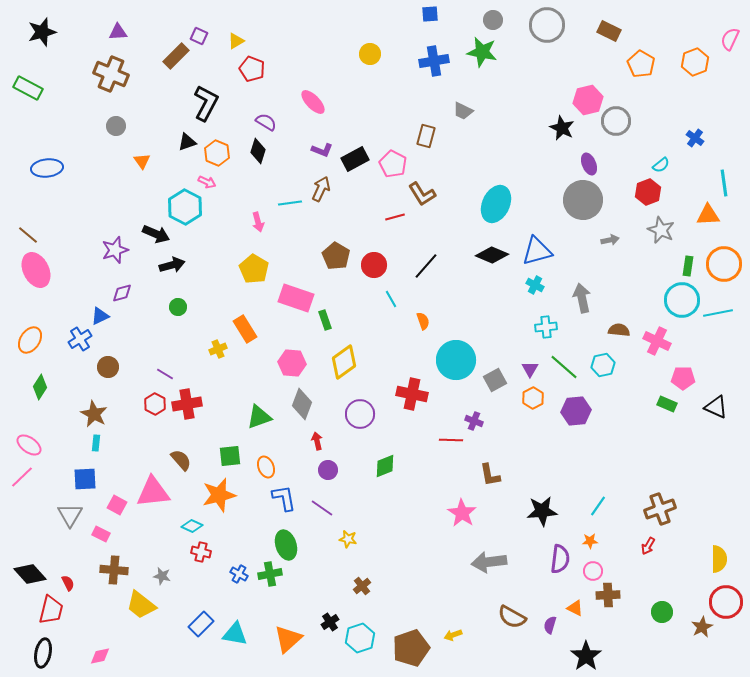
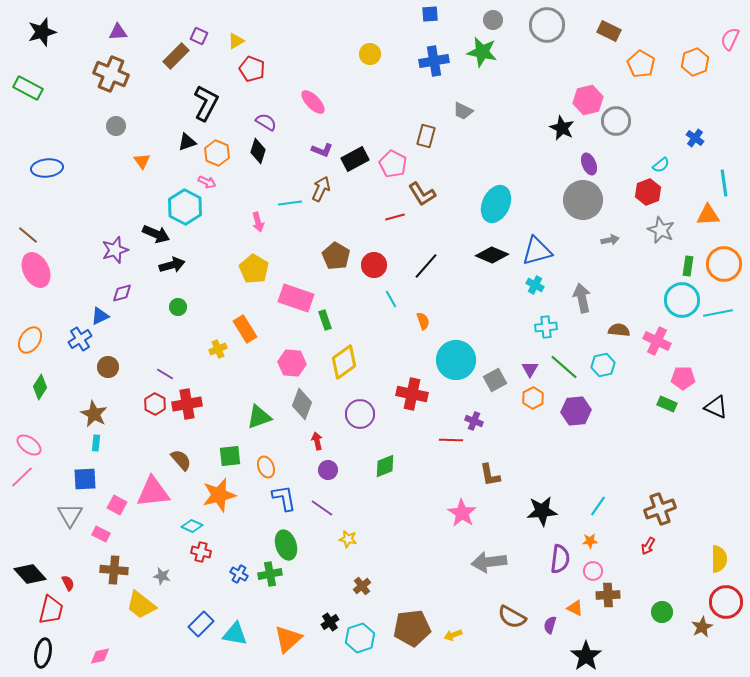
brown pentagon at (411, 648): moved 1 px right, 20 px up; rotated 12 degrees clockwise
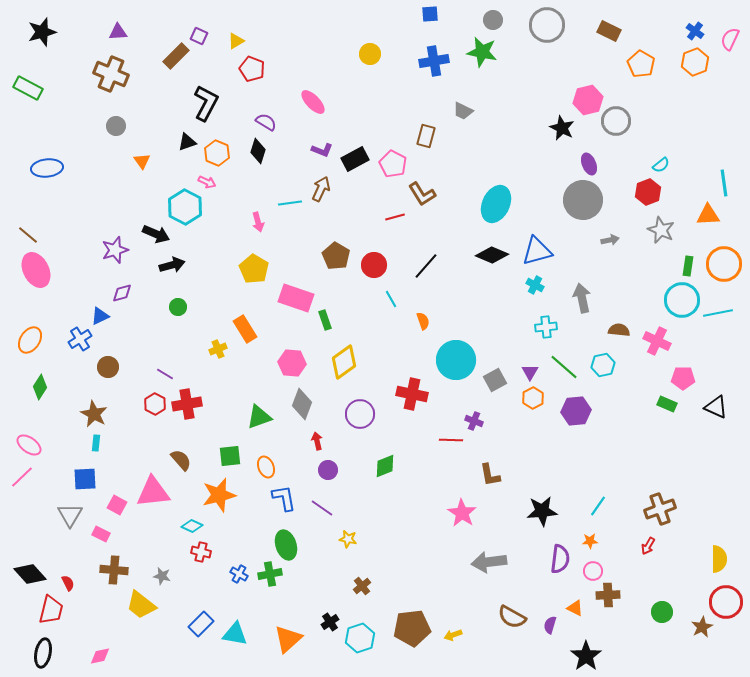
blue cross at (695, 138): moved 107 px up
purple triangle at (530, 369): moved 3 px down
